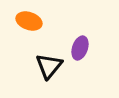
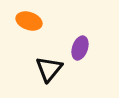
black triangle: moved 3 px down
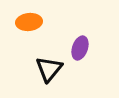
orange ellipse: moved 1 px down; rotated 25 degrees counterclockwise
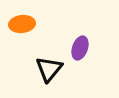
orange ellipse: moved 7 px left, 2 px down
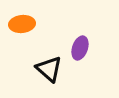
black triangle: rotated 28 degrees counterclockwise
